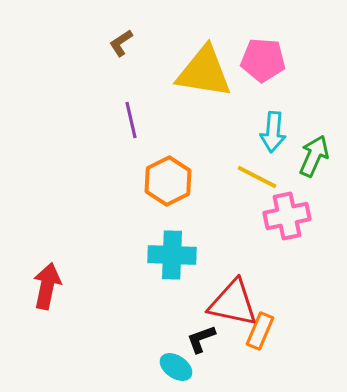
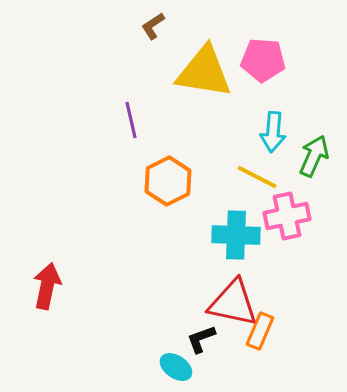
brown L-shape: moved 32 px right, 17 px up
cyan cross: moved 64 px right, 20 px up
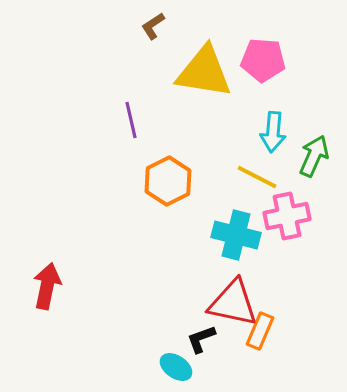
cyan cross: rotated 12 degrees clockwise
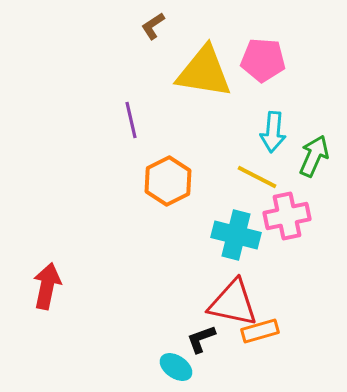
orange rectangle: rotated 51 degrees clockwise
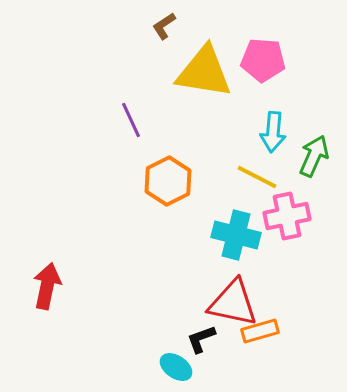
brown L-shape: moved 11 px right
purple line: rotated 12 degrees counterclockwise
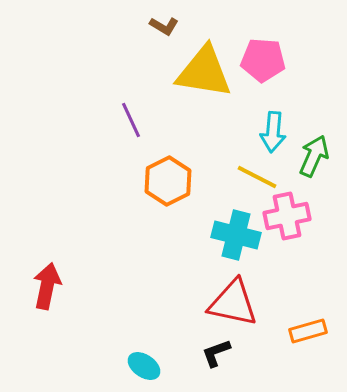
brown L-shape: rotated 116 degrees counterclockwise
orange rectangle: moved 48 px right
black L-shape: moved 15 px right, 14 px down
cyan ellipse: moved 32 px left, 1 px up
